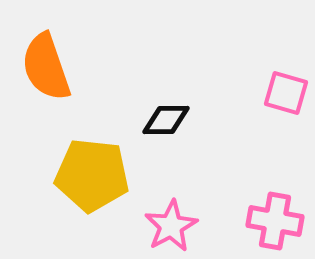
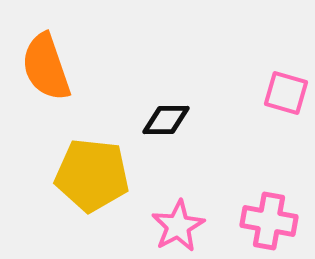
pink cross: moved 6 px left
pink star: moved 7 px right
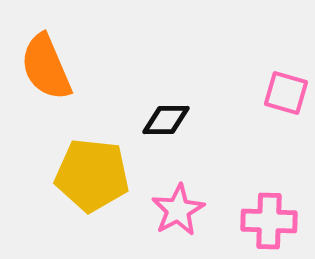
orange semicircle: rotated 4 degrees counterclockwise
pink cross: rotated 8 degrees counterclockwise
pink star: moved 16 px up
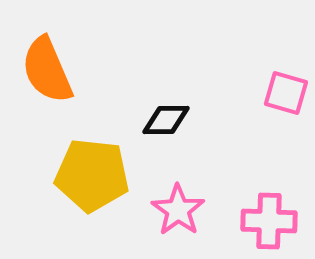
orange semicircle: moved 1 px right, 3 px down
pink star: rotated 8 degrees counterclockwise
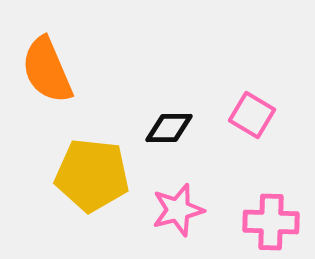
pink square: moved 34 px left, 22 px down; rotated 15 degrees clockwise
black diamond: moved 3 px right, 8 px down
pink star: rotated 22 degrees clockwise
pink cross: moved 2 px right, 1 px down
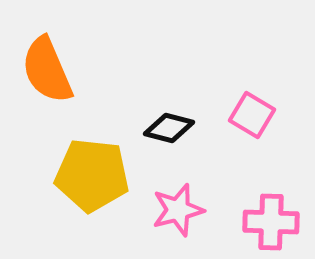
black diamond: rotated 15 degrees clockwise
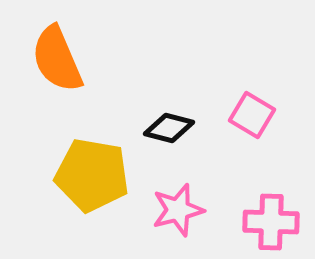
orange semicircle: moved 10 px right, 11 px up
yellow pentagon: rotated 4 degrees clockwise
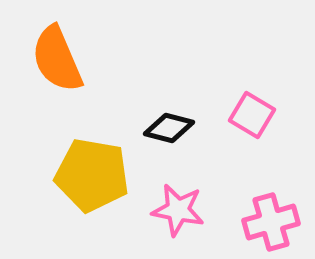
pink star: rotated 26 degrees clockwise
pink cross: rotated 18 degrees counterclockwise
